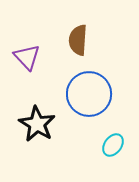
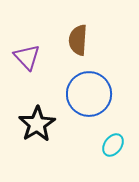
black star: rotated 9 degrees clockwise
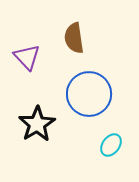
brown semicircle: moved 4 px left, 2 px up; rotated 12 degrees counterclockwise
cyan ellipse: moved 2 px left
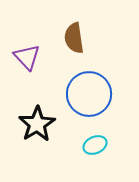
cyan ellipse: moved 16 px left; rotated 30 degrees clockwise
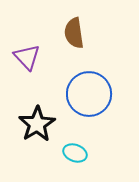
brown semicircle: moved 5 px up
cyan ellipse: moved 20 px left, 8 px down; rotated 45 degrees clockwise
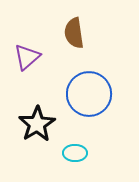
purple triangle: rotated 32 degrees clockwise
cyan ellipse: rotated 20 degrees counterclockwise
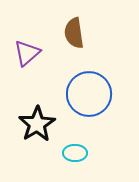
purple triangle: moved 4 px up
